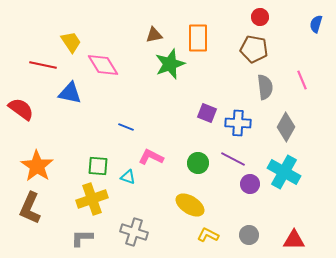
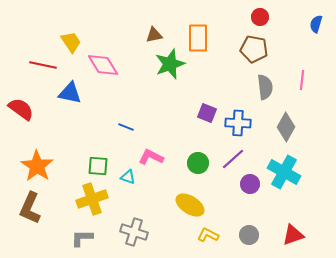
pink line: rotated 30 degrees clockwise
purple line: rotated 70 degrees counterclockwise
red triangle: moved 1 px left, 5 px up; rotated 20 degrees counterclockwise
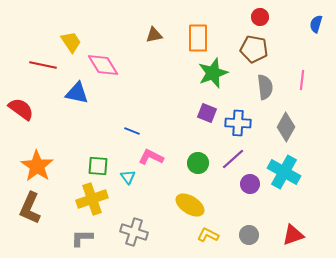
green star: moved 43 px right, 9 px down
blue triangle: moved 7 px right
blue line: moved 6 px right, 4 px down
cyan triangle: rotated 35 degrees clockwise
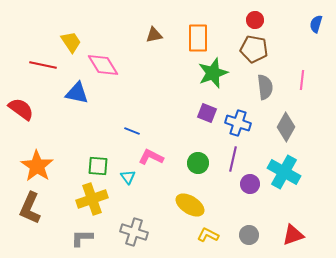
red circle: moved 5 px left, 3 px down
blue cross: rotated 15 degrees clockwise
purple line: rotated 35 degrees counterclockwise
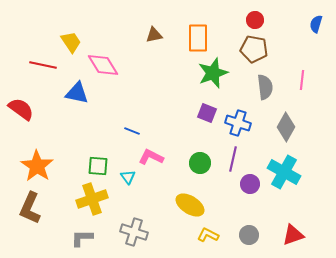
green circle: moved 2 px right
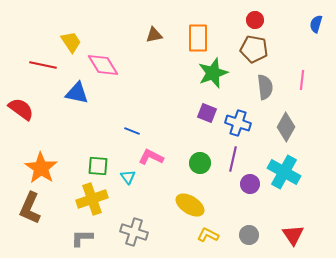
orange star: moved 4 px right, 2 px down
red triangle: rotated 45 degrees counterclockwise
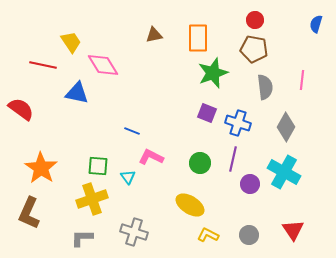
brown L-shape: moved 1 px left, 5 px down
red triangle: moved 5 px up
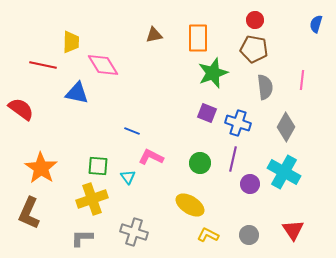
yellow trapezoid: rotated 35 degrees clockwise
